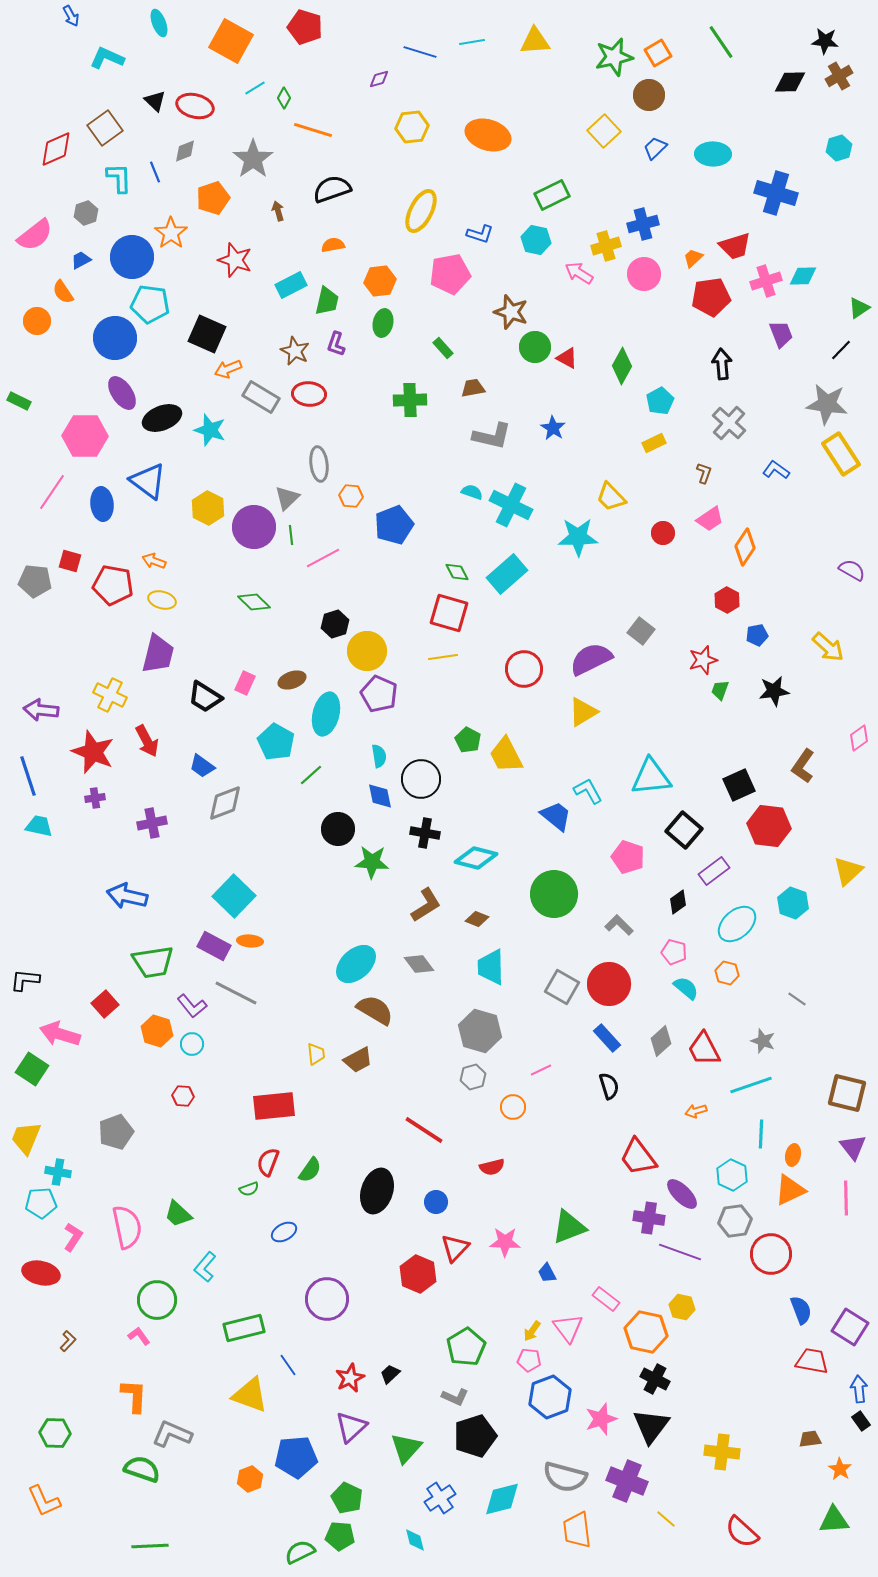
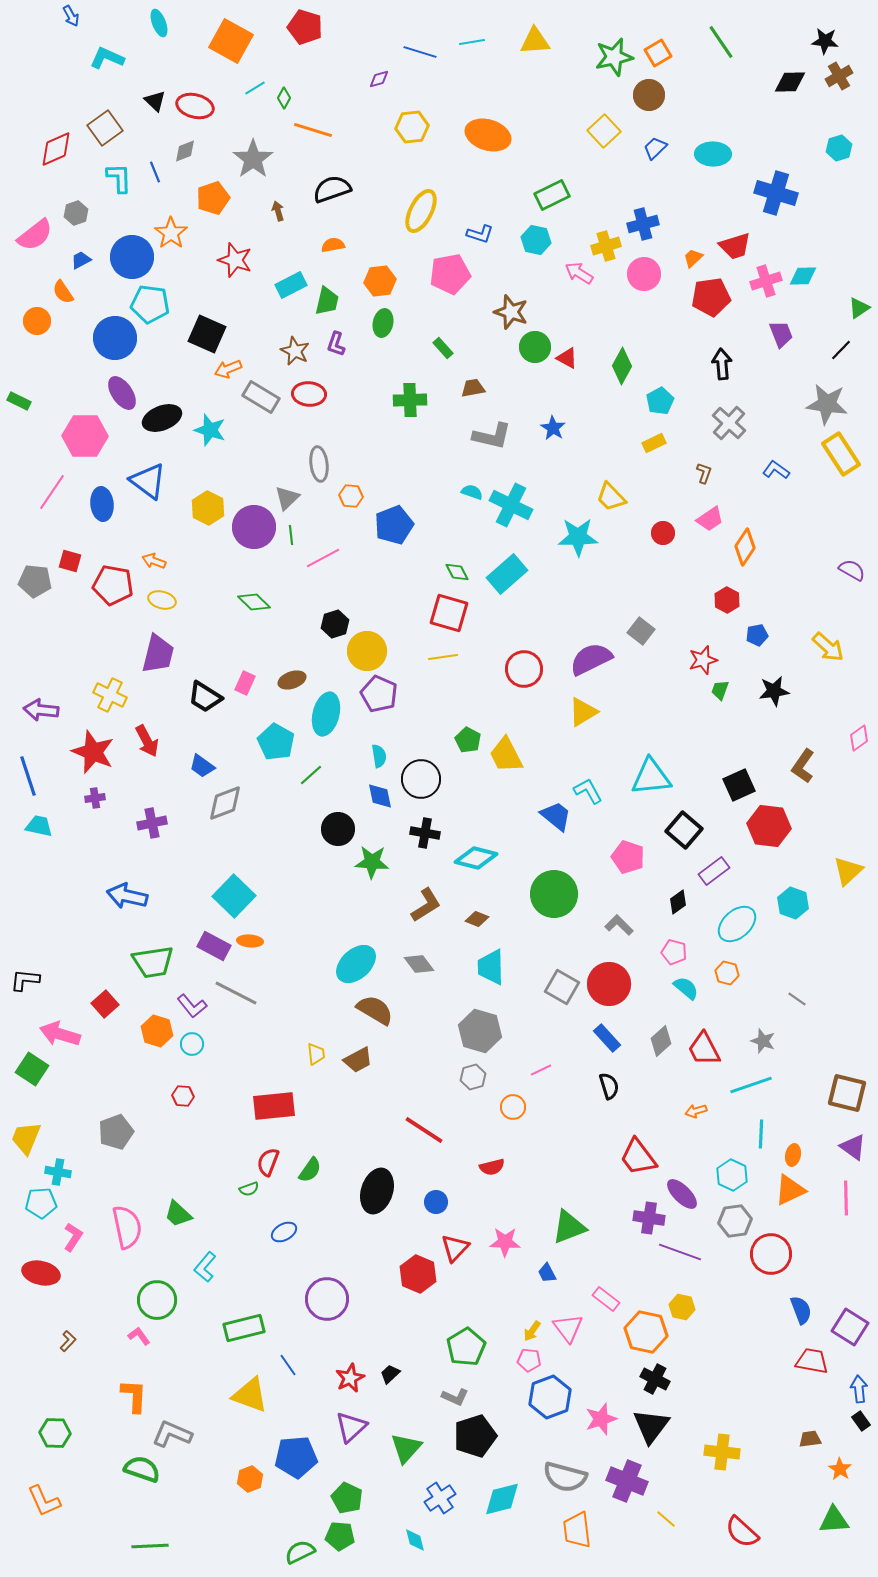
gray hexagon at (86, 213): moved 10 px left
purple triangle at (853, 1147): rotated 16 degrees counterclockwise
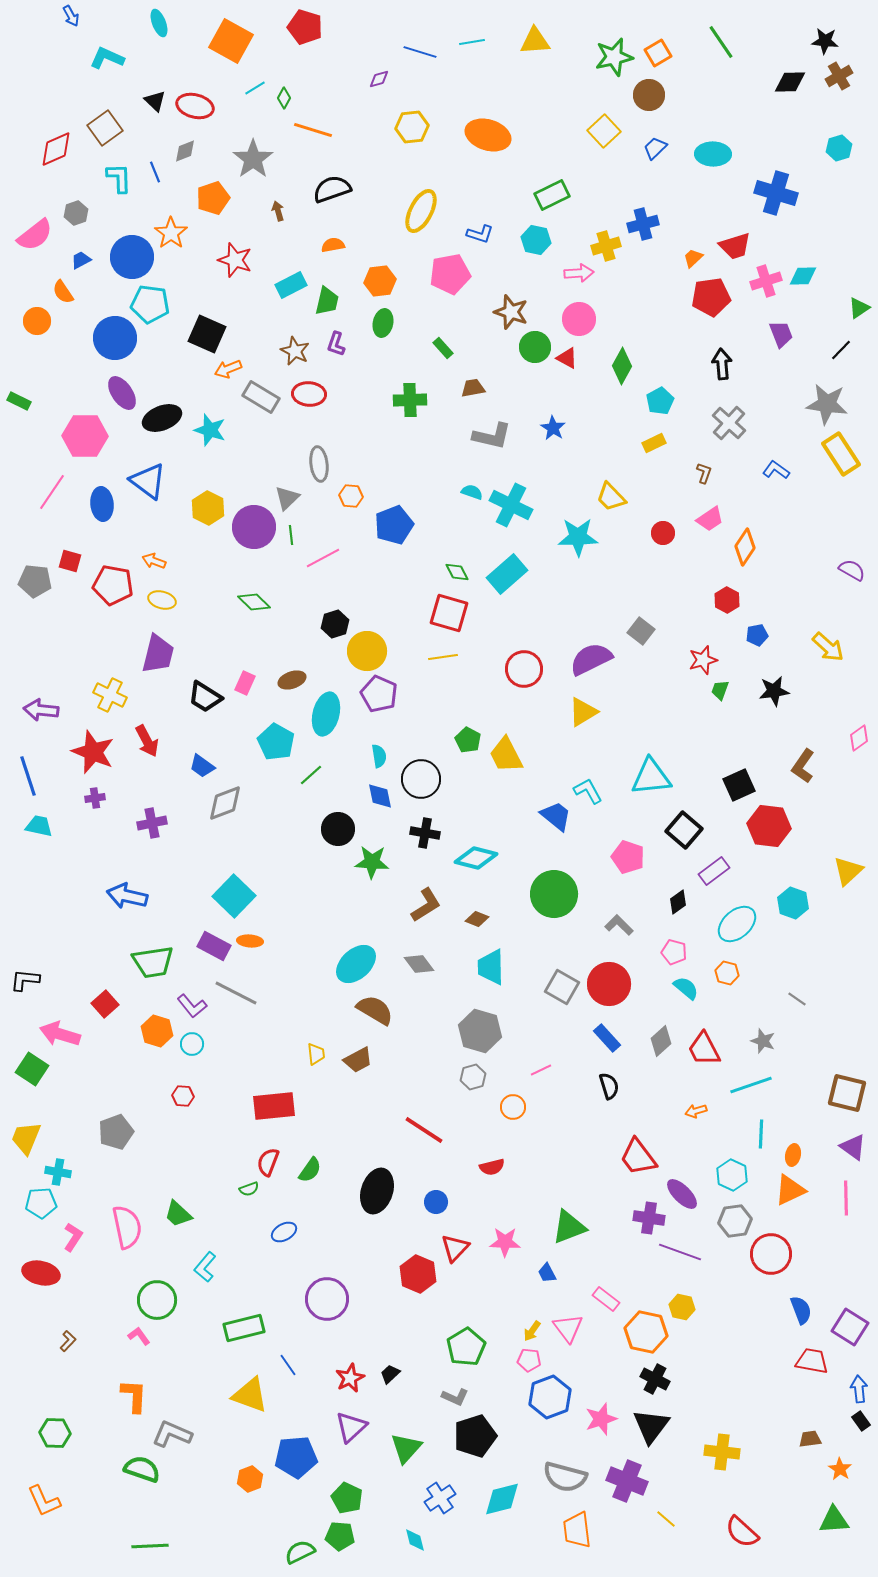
pink arrow at (579, 273): rotated 144 degrees clockwise
pink circle at (644, 274): moved 65 px left, 45 px down
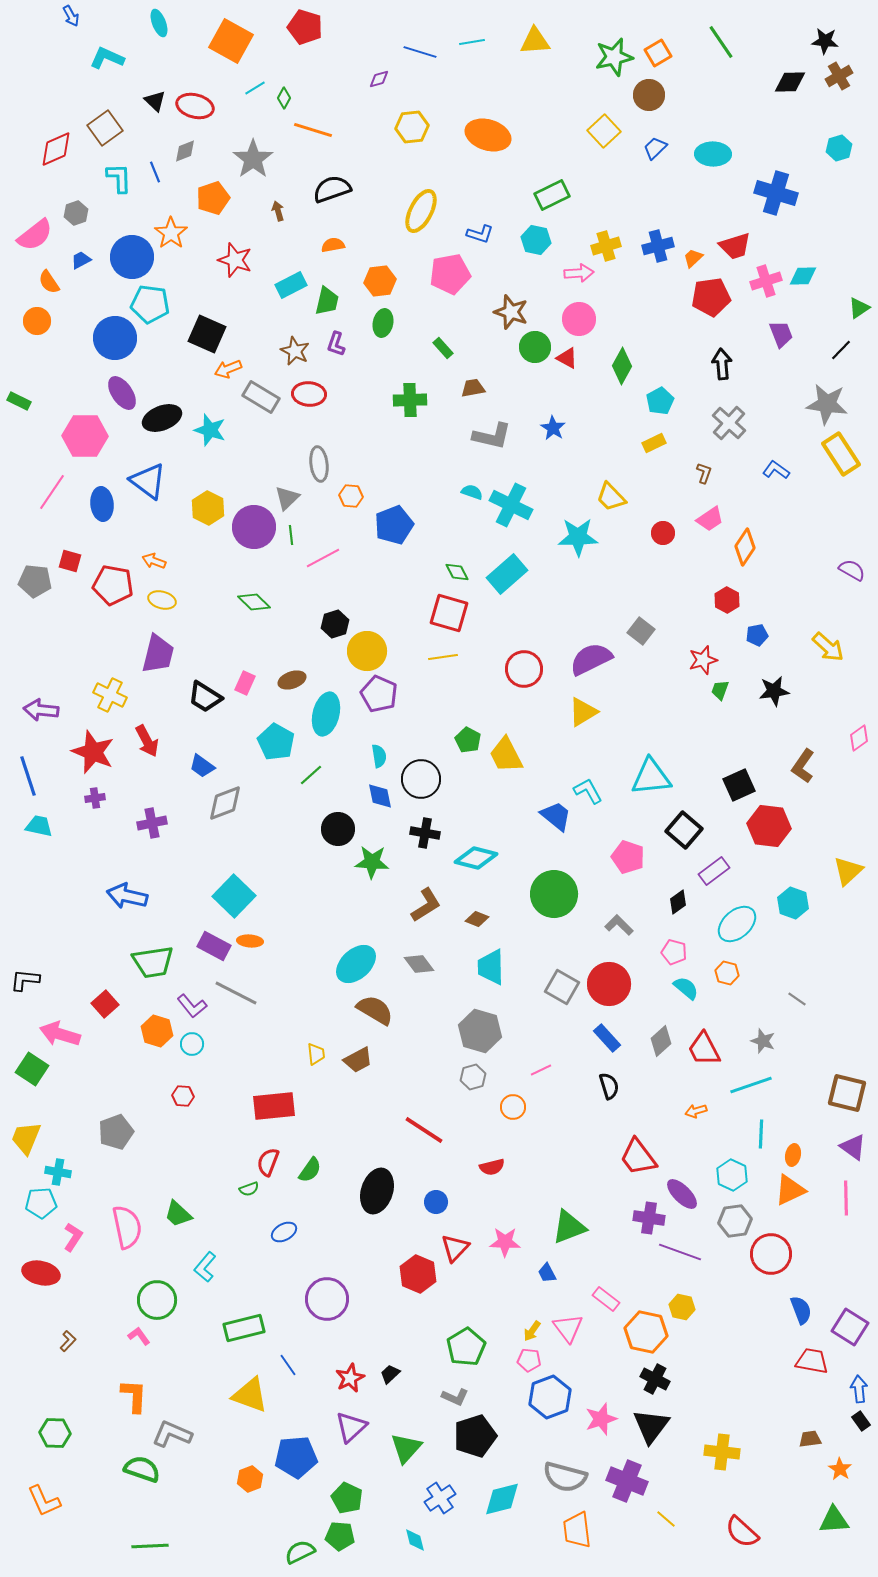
blue cross at (643, 224): moved 15 px right, 22 px down
orange semicircle at (63, 292): moved 14 px left, 10 px up
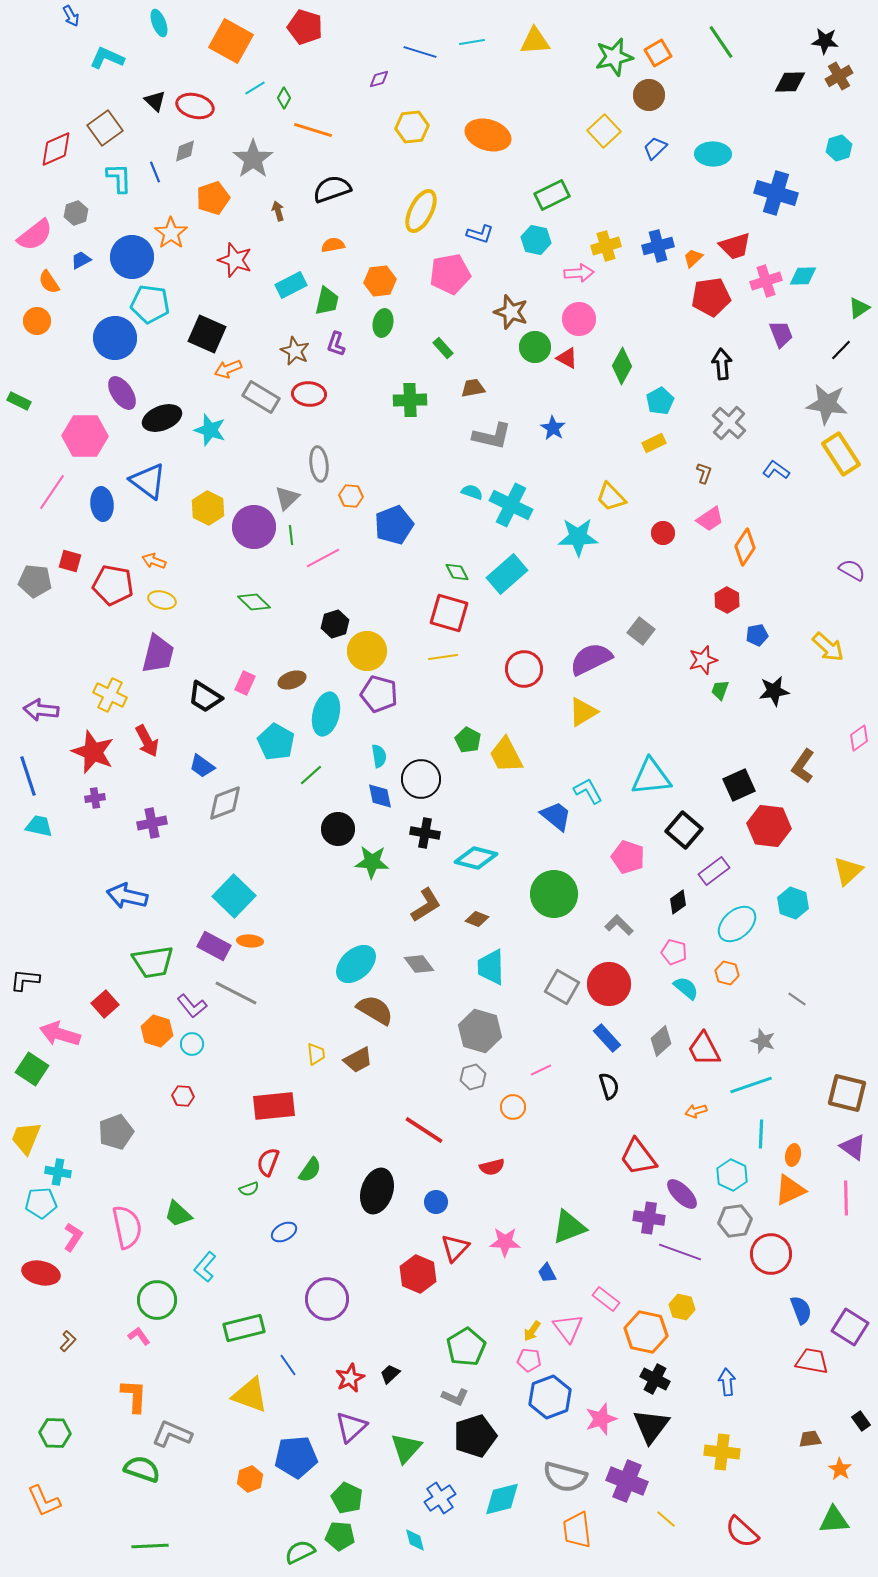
purple pentagon at (379, 694): rotated 9 degrees counterclockwise
blue arrow at (859, 1389): moved 132 px left, 7 px up
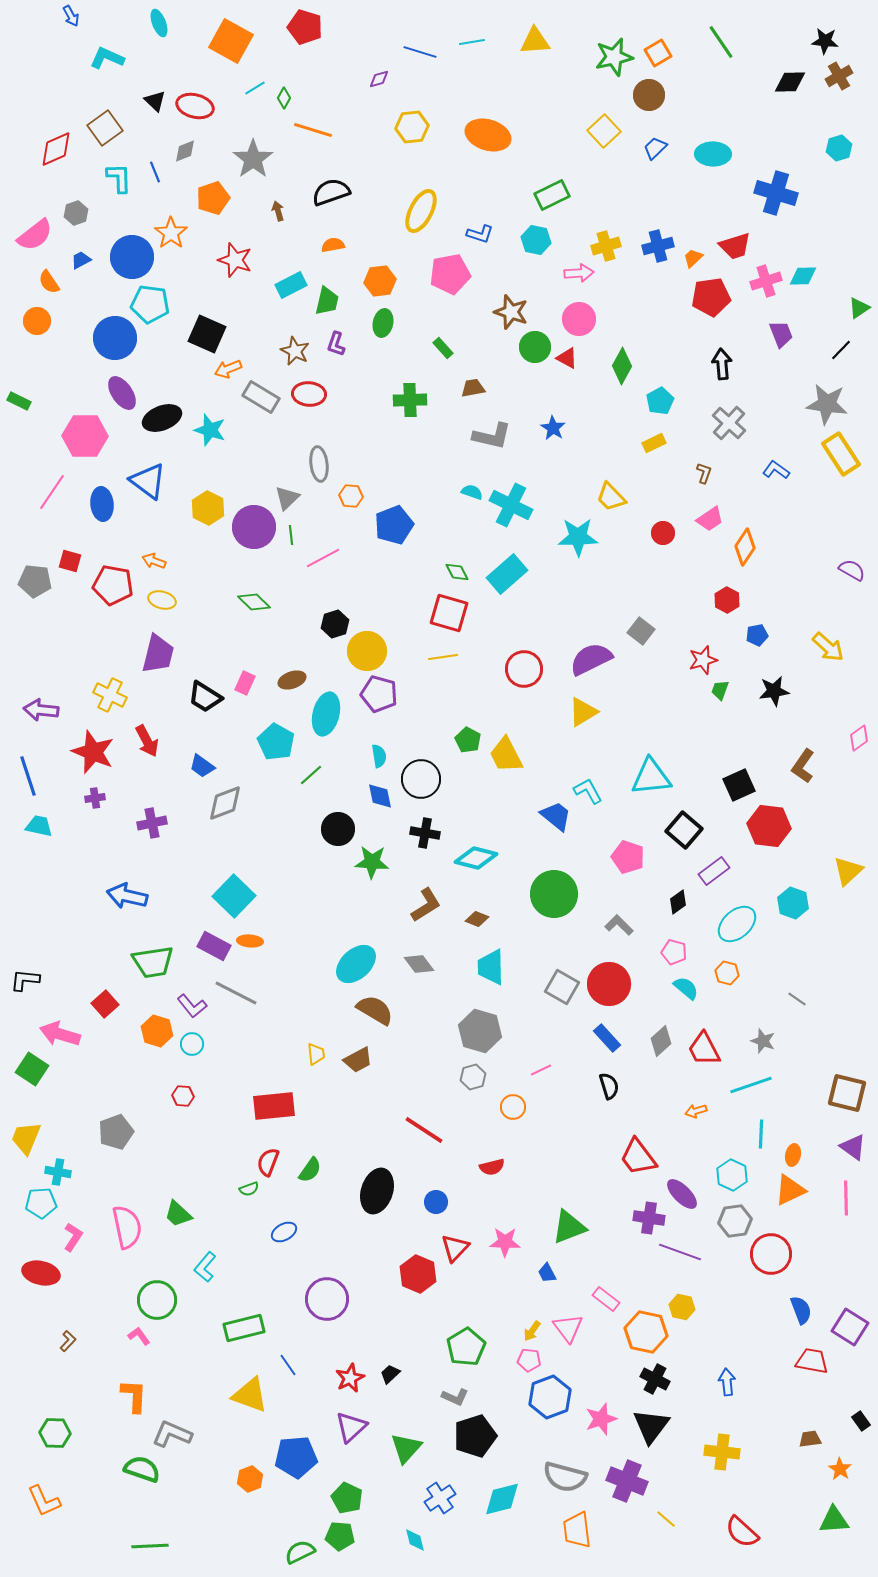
black semicircle at (332, 189): moved 1 px left, 3 px down
